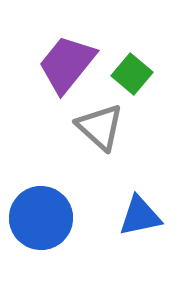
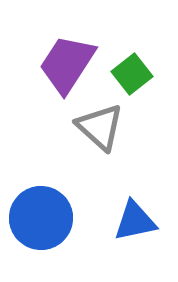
purple trapezoid: rotated 6 degrees counterclockwise
green square: rotated 12 degrees clockwise
blue triangle: moved 5 px left, 5 px down
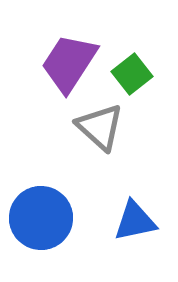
purple trapezoid: moved 2 px right, 1 px up
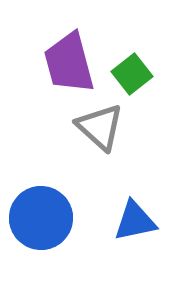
purple trapezoid: rotated 48 degrees counterclockwise
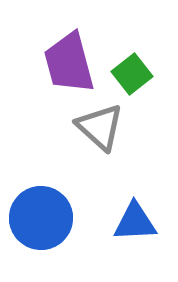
blue triangle: moved 1 px down; rotated 9 degrees clockwise
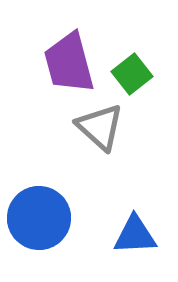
blue circle: moved 2 px left
blue triangle: moved 13 px down
